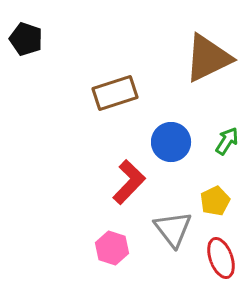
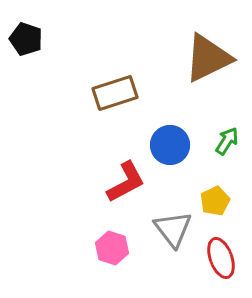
blue circle: moved 1 px left, 3 px down
red L-shape: moved 3 px left; rotated 18 degrees clockwise
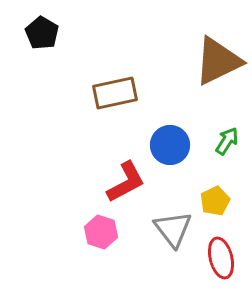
black pentagon: moved 16 px right, 6 px up; rotated 12 degrees clockwise
brown triangle: moved 10 px right, 3 px down
brown rectangle: rotated 6 degrees clockwise
pink hexagon: moved 11 px left, 16 px up
red ellipse: rotated 6 degrees clockwise
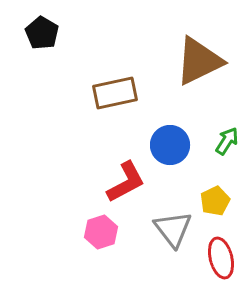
brown triangle: moved 19 px left
pink hexagon: rotated 24 degrees clockwise
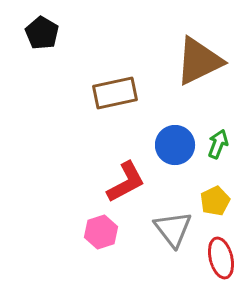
green arrow: moved 9 px left, 3 px down; rotated 12 degrees counterclockwise
blue circle: moved 5 px right
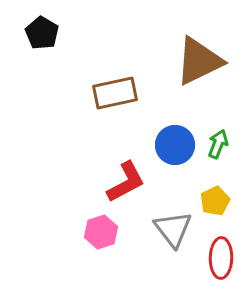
red ellipse: rotated 15 degrees clockwise
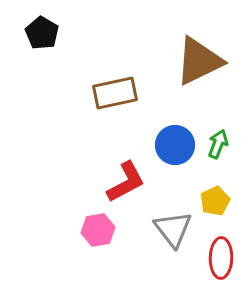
pink hexagon: moved 3 px left, 2 px up; rotated 8 degrees clockwise
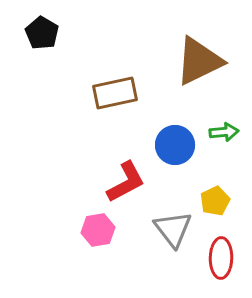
green arrow: moved 6 px right, 12 px up; rotated 64 degrees clockwise
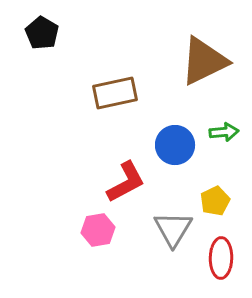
brown triangle: moved 5 px right
gray triangle: rotated 9 degrees clockwise
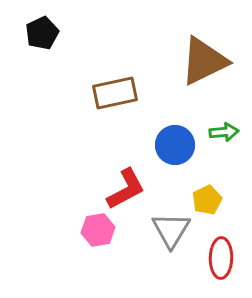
black pentagon: rotated 16 degrees clockwise
red L-shape: moved 7 px down
yellow pentagon: moved 8 px left, 1 px up
gray triangle: moved 2 px left, 1 px down
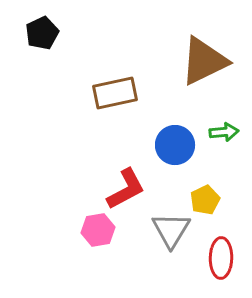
yellow pentagon: moved 2 px left
